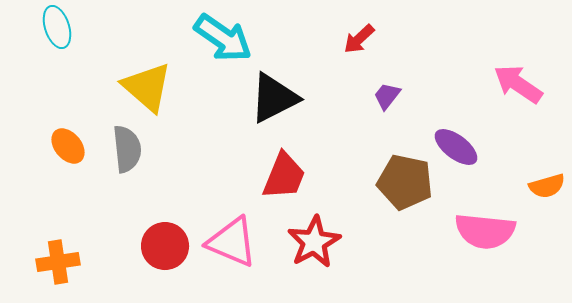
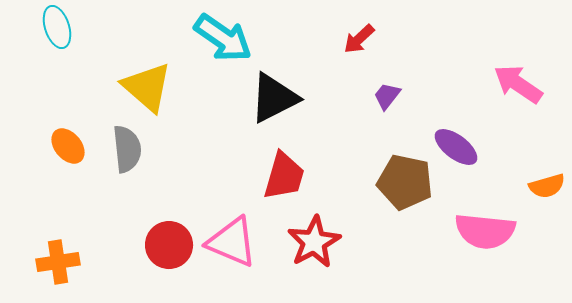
red trapezoid: rotated 6 degrees counterclockwise
red circle: moved 4 px right, 1 px up
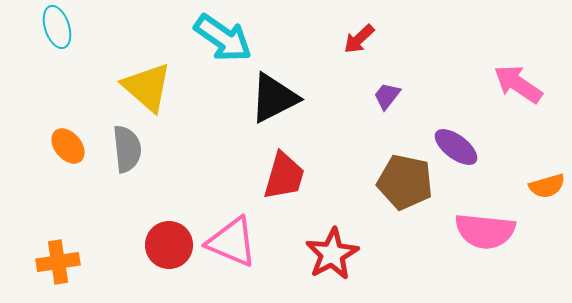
red star: moved 18 px right, 12 px down
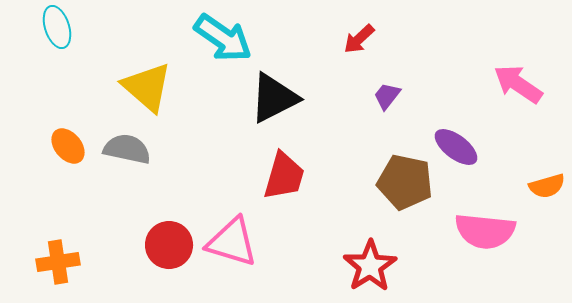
gray semicircle: rotated 72 degrees counterclockwise
pink triangle: rotated 6 degrees counterclockwise
red star: moved 38 px right, 12 px down; rotated 4 degrees counterclockwise
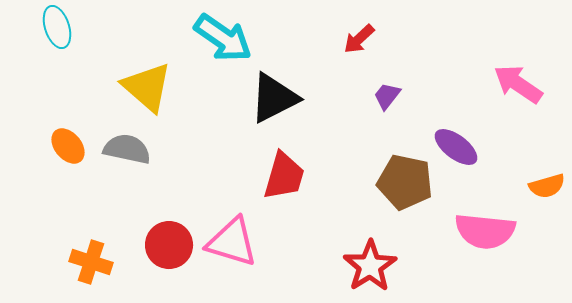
orange cross: moved 33 px right; rotated 27 degrees clockwise
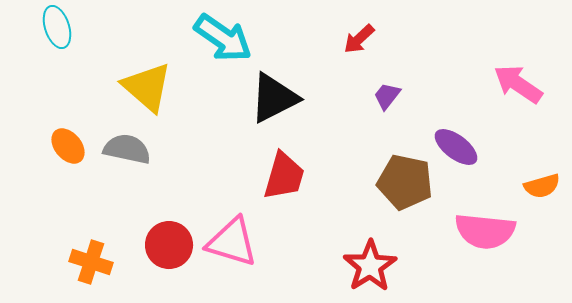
orange semicircle: moved 5 px left
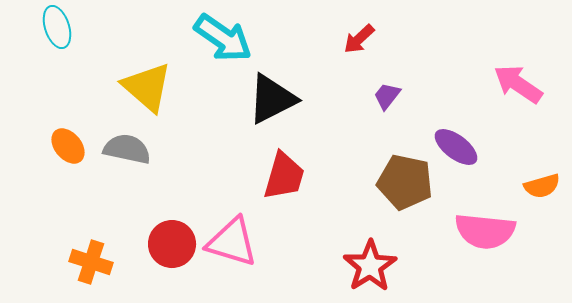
black triangle: moved 2 px left, 1 px down
red circle: moved 3 px right, 1 px up
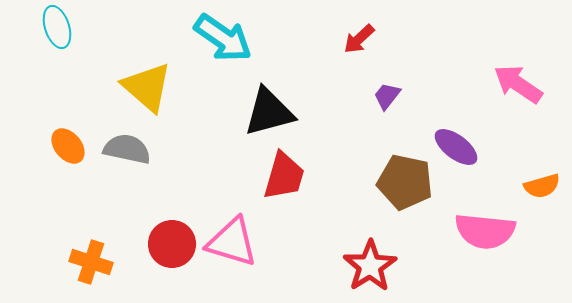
black triangle: moved 3 px left, 13 px down; rotated 12 degrees clockwise
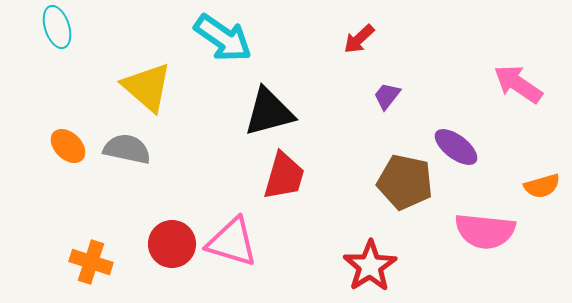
orange ellipse: rotated 6 degrees counterclockwise
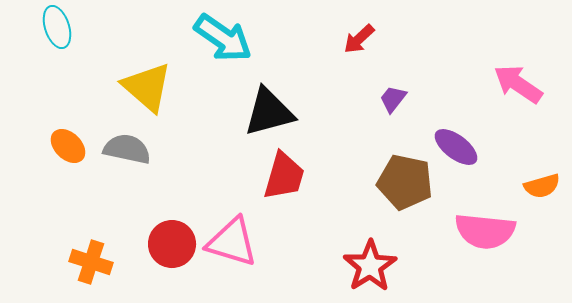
purple trapezoid: moved 6 px right, 3 px down
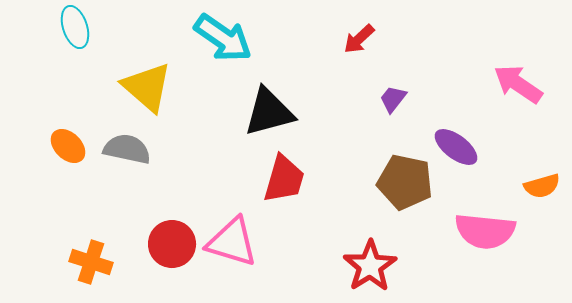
cyan ellipse: moved 18 px right
red trapezoid: moved 3 px down
